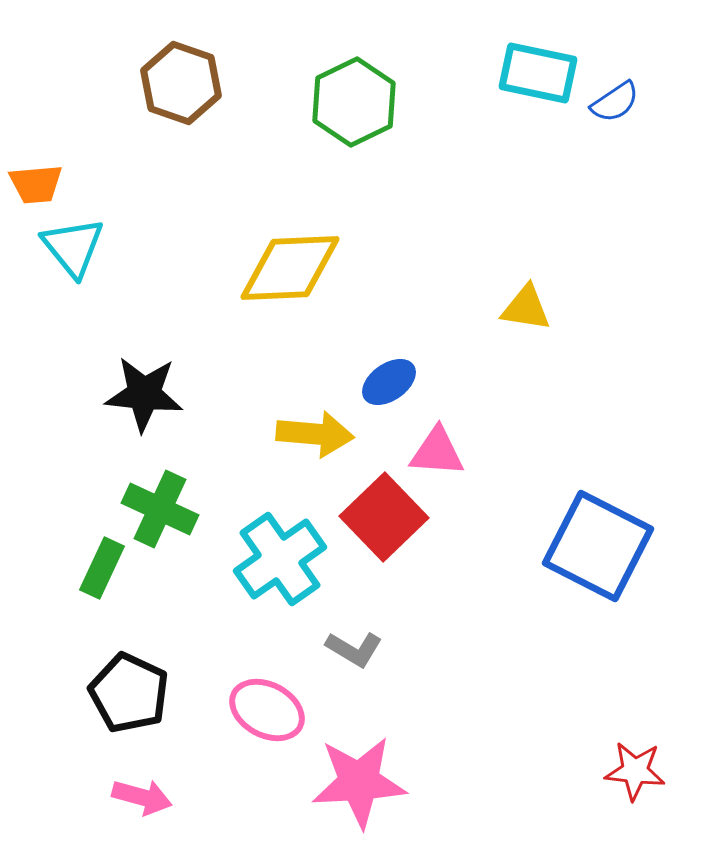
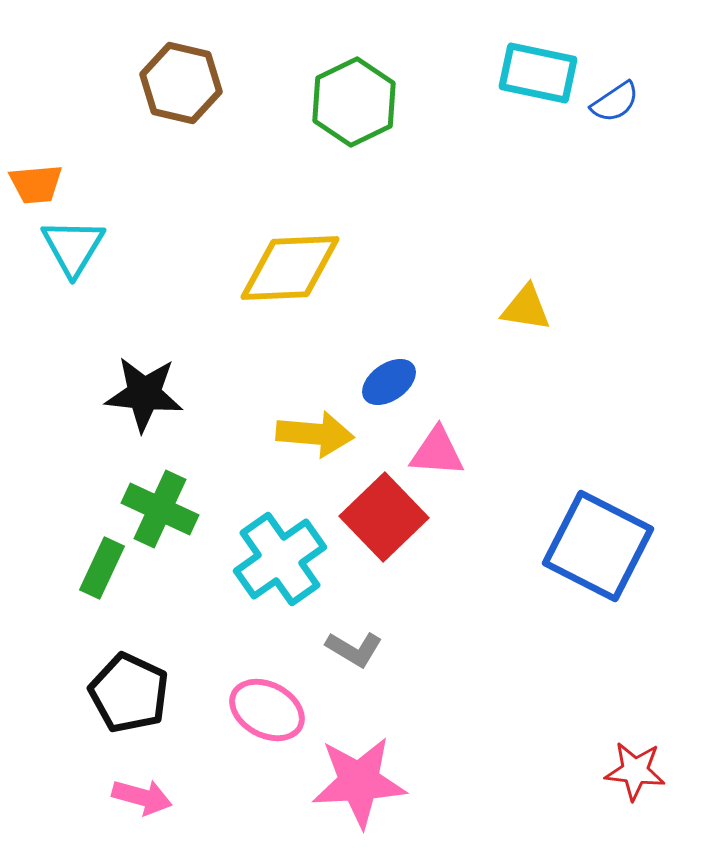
brown hexagon: rotated 6 degrees counterclockwise
cyan triangle: rotated 10 degrees clockwise
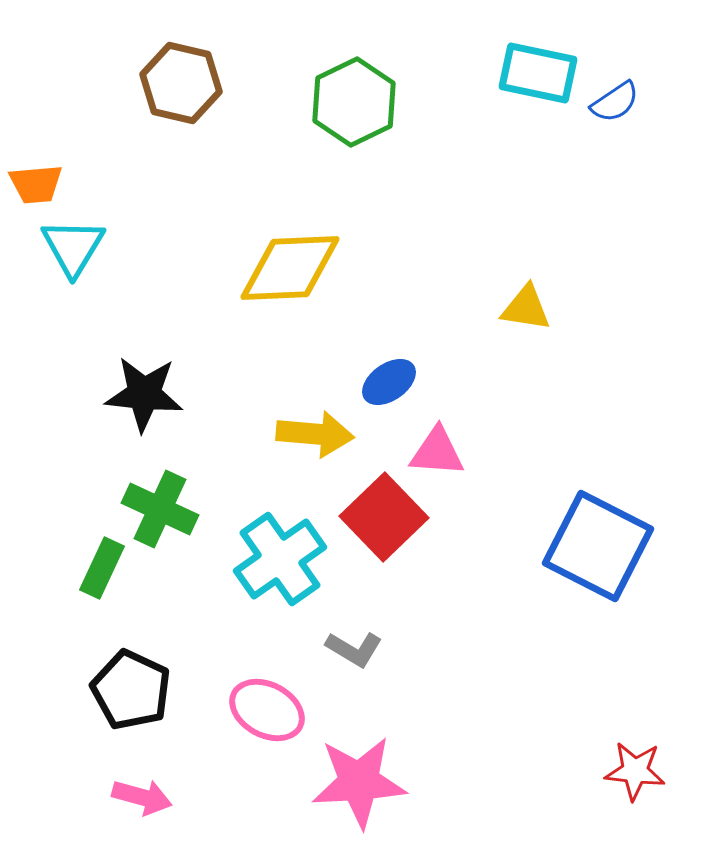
black pentagon: moved 2 px right, 3 px up
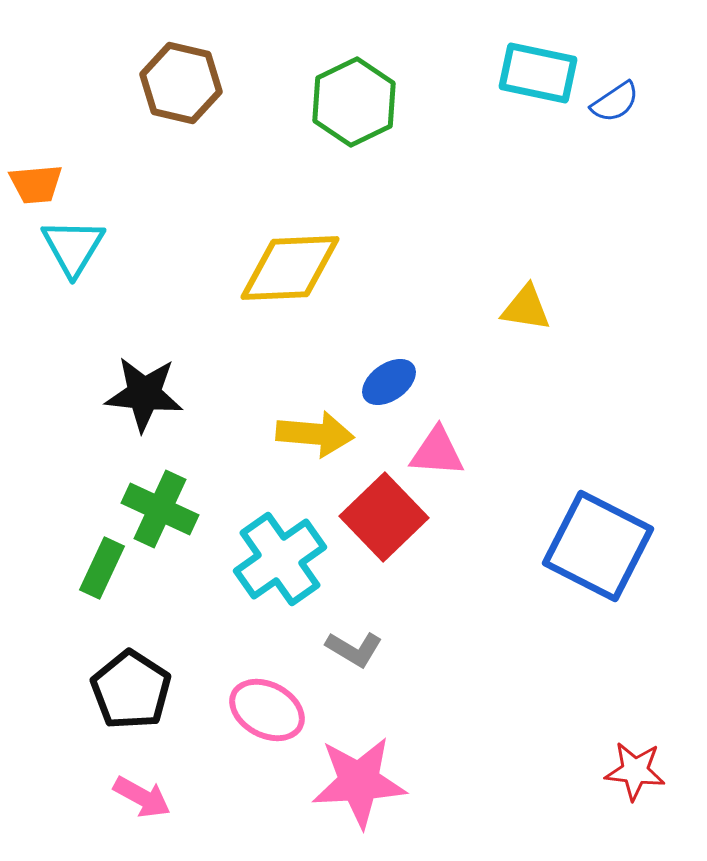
black pentagon: rotated 8 degrees clockwise
pink arrow: rotated 14 degrees clockwise
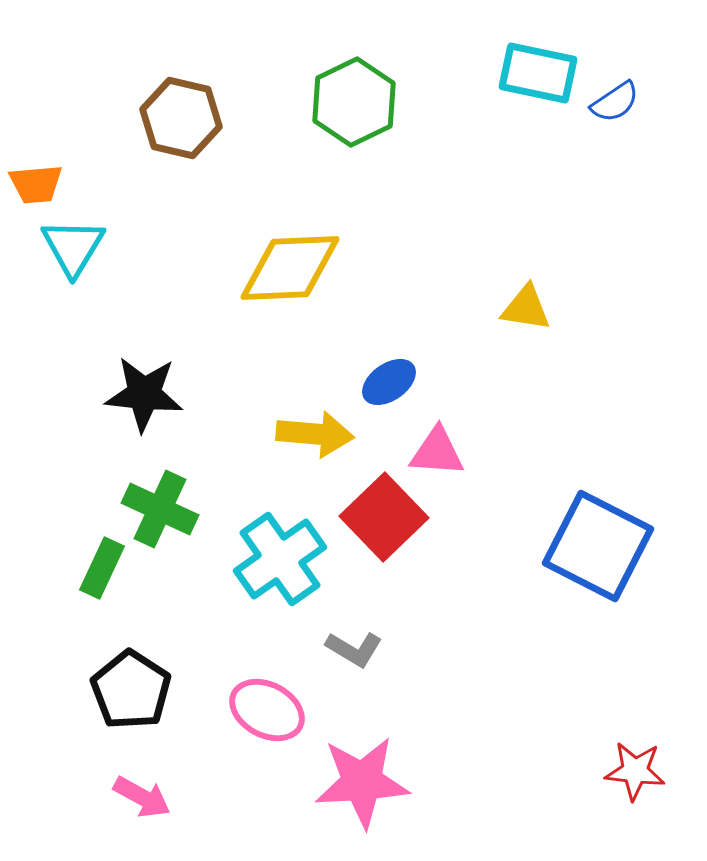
brown hexagon: moved 35 px down
pink star: moved 3 px right
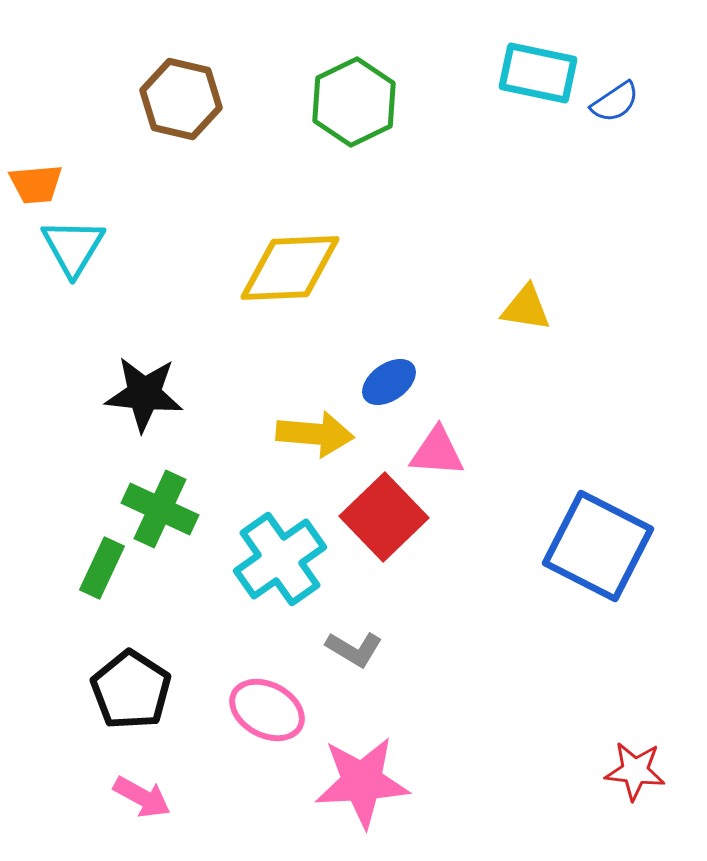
brown hexagon: moved 19 px up
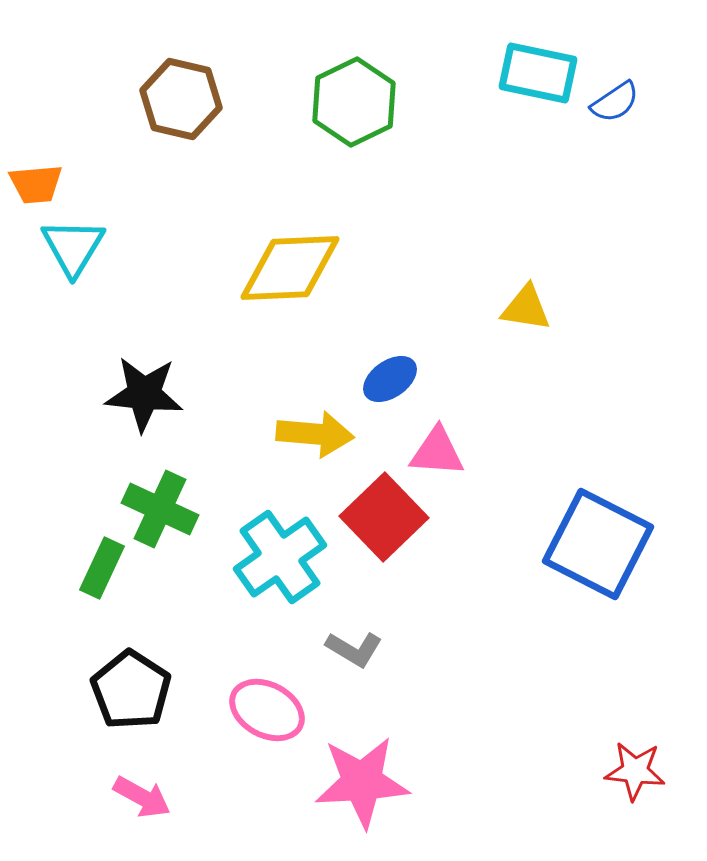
blue ellipse: moved 1 px right, 3 px up
blue square: moved 2 px up
cyan cross: moved 2 px up
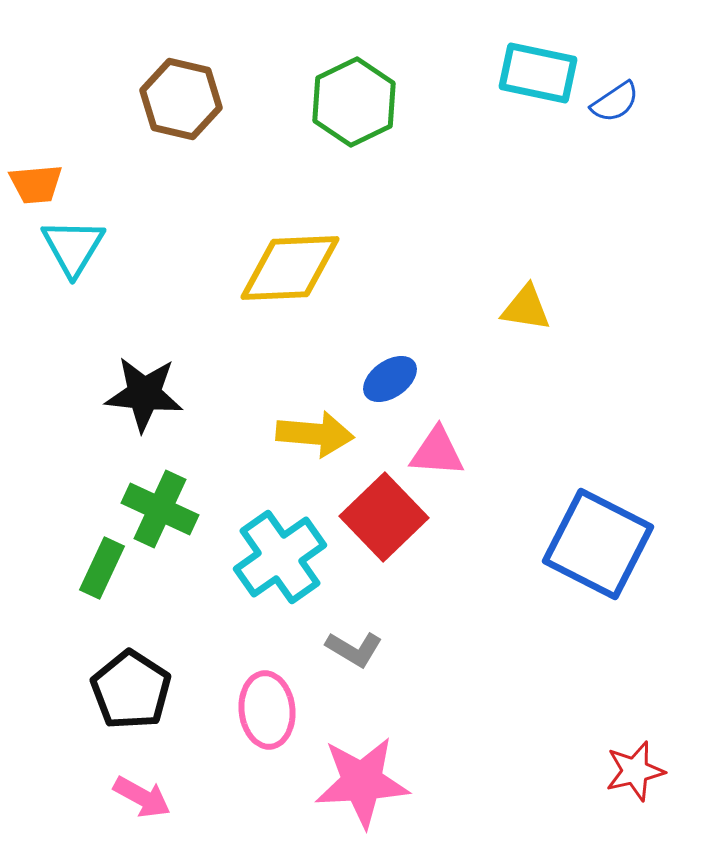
pink ellipse: rotated 56 degrees clockwise
red star: rotated 20 degrees counterclockwise
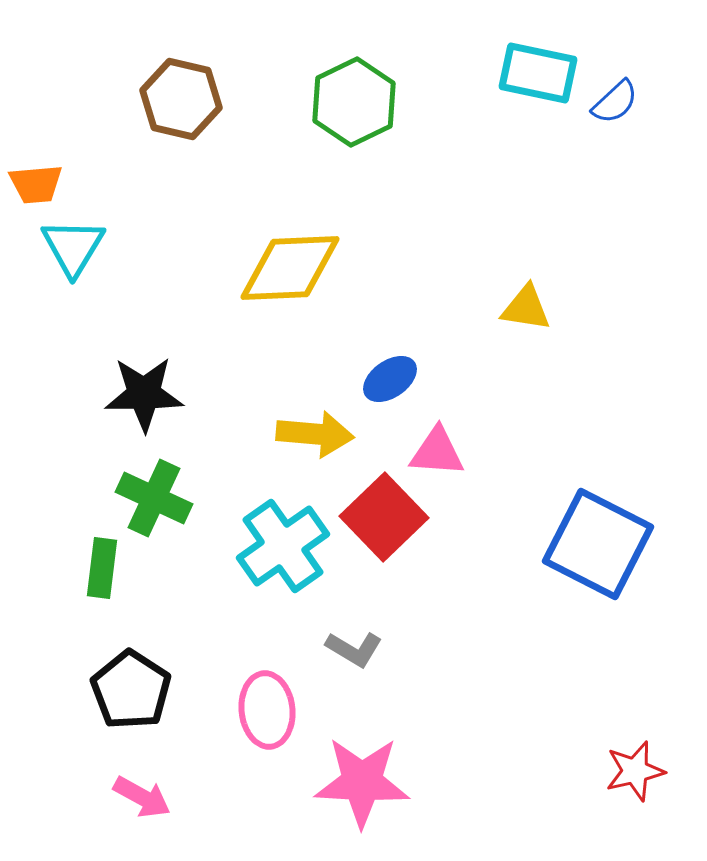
blue semicircle: rotated 9 degrees counterclockwise
black star: rotated 6 degrees counterclockwise
green cross: moved 6 px left, 11 px up
cyan cross: moved 3 px right, 11 px up
green rectangle: rotated 18 degrees counterclockwise
pink star: rotated 6 degrees clockwise
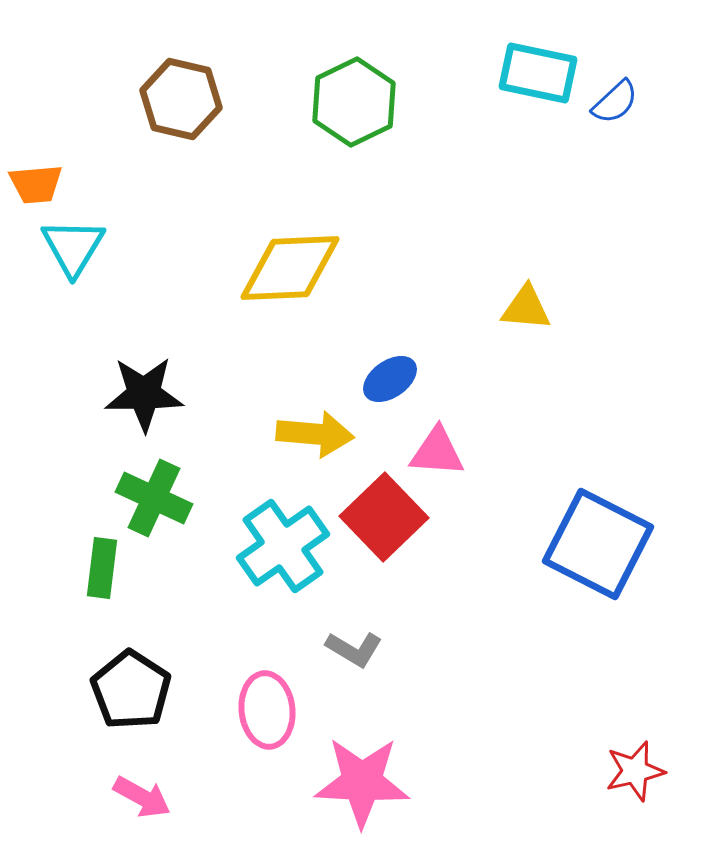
yellow triangle: rotated 4 degrees counterclockwise
